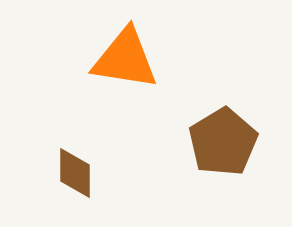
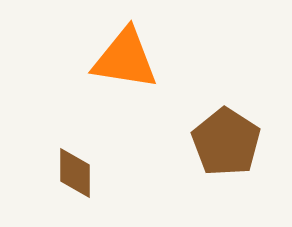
brown pentagon: moved 3 px right; rotated 8 degrees counterclockwise
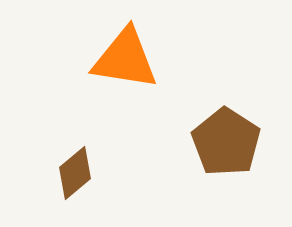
brown diamond: rotated 50 degrees clockwise
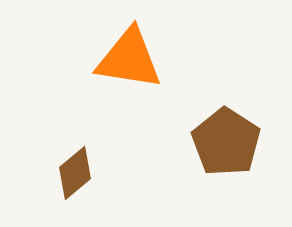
orange triangle: moved 4 px right
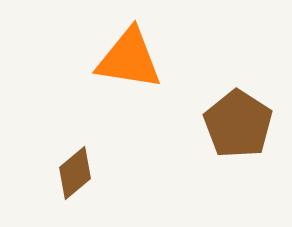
brown pentagon: moved 12 px right, 18 px up
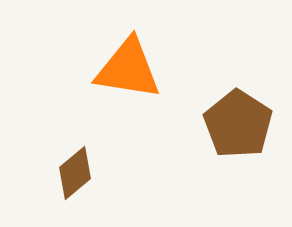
orange triangle: moved 1 px left, 10 px down
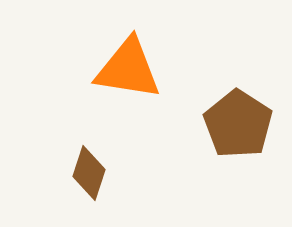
brown diamond: moved 14 px right; rotated 32 degrees counterclockwise
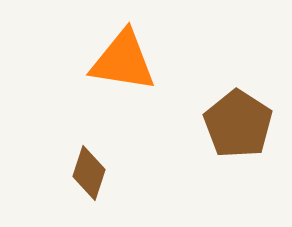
orange triangle: moved 5 px left, 8 px up
